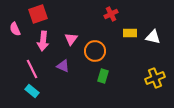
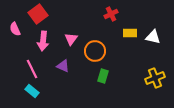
red square: rotated 18 degrees counterclockwise
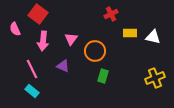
red square: rotated 18 degrees counterclockwise
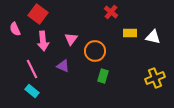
red cross: moved 2 px up; rotated 24 degrees counterclockwise
pink arrow: rotated 12 degrees counterclockwise
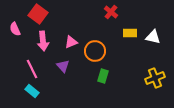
pink triangle: moved 3 px down; rotated 32 degrees clockwise
purple triangle: rotated 24 degrees clockwise
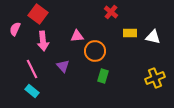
pink semicircle: rotated 48 degrees clockwise
pink triangle: moved 6 px right, 6 px up; rotated 16 degrees clockwise
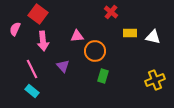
yellow cross: moved 2 px down
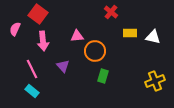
yellow cross: moved 1 px down
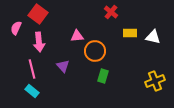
pink semicircle: moved 1 px right, 1 px up
pink arrow: moved 4 px left, 1 px down
pink line: rotated 12 degrees clockwise
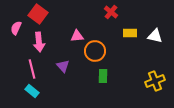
white triangle: moved 2 px right, 1 px up
green rectangle: rotated 16 degrees counterclockwise
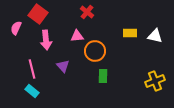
red cross: moved 24 px left
pink arrow: moved 7 px right, 2 px up
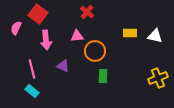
purple triangle: rotated 24 degrees counterclockwise
yellow cross: moved 3 px right, 3 px up
